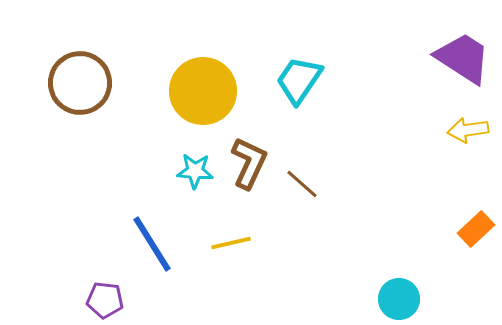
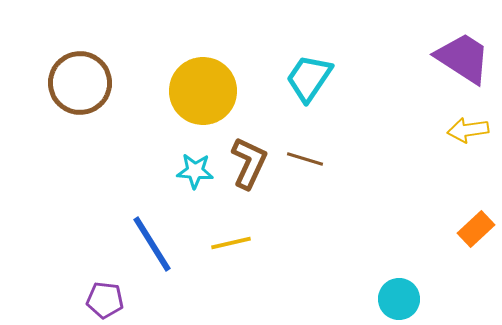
cyan trapezoid: moved 10 px right, 2 px up
brown line: moved 3 px right, 25 px up; rotated 24 degrees counterclockwise
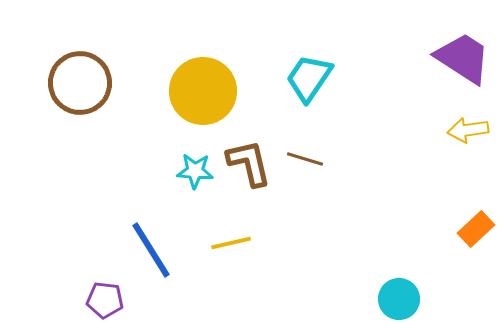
brown L-shape: rotated 38 degrees counterclockwise
blue line: moved 1 px left, 6 px down
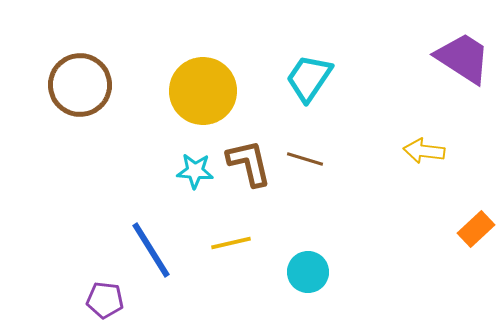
brown circle: moved 2 px down
yellow arrow: moved 44 px left, 21 px down; rotated 15 degrees clockwise
cyan circle: moved 91 px left, 27 px up
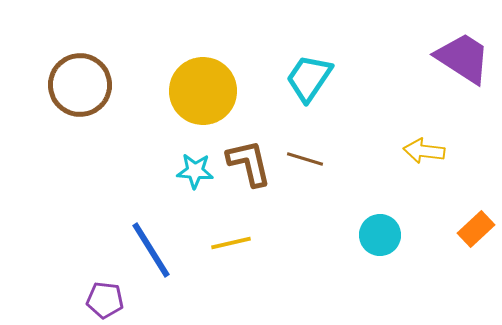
cyan circle: moved 72 px right, 37 px up
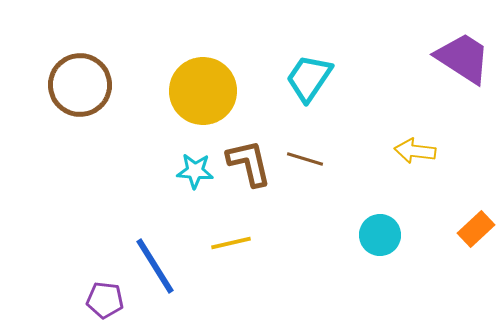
yellow arrow: moved 9 px left
blue line: moved 4 px right, 16 px down
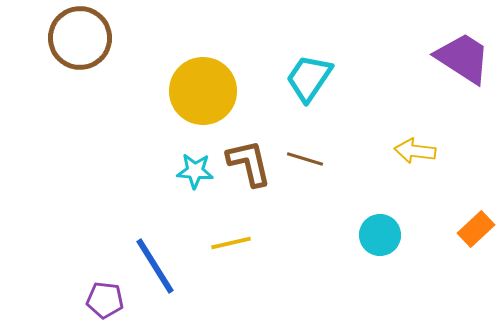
brown circle: moved 47 px up
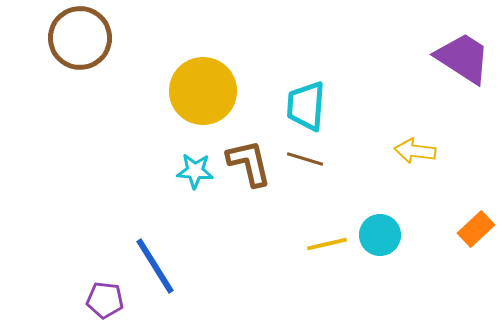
cyan trapezoid: moved 3 px left, 28 px down; rotated 30 degrees counterclockwise
yellow line: moved 96 px right, 1 px down
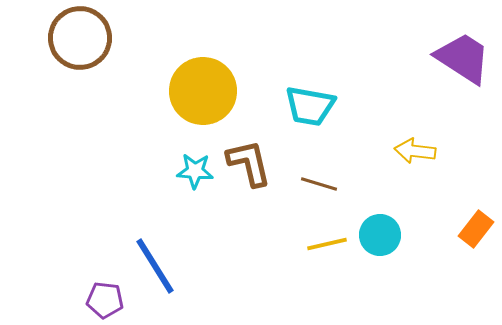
cyan trapezoid: moved 4 px right; rotated 84 degrees counterclockwise
brown line: moved 14 px right, 25 px down
orange rectangle: rotated 9 degrees counterclockwise
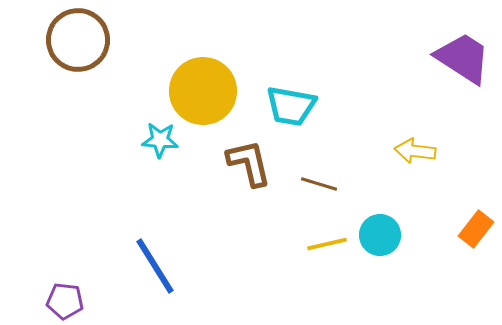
brown circle: moved 2 px left, 2 px down
cyan trapezoid: moved 19 px left
cyan star: moved 35 px left, 31 px up
purple pentagon: moved 40 px left, 1 px down
